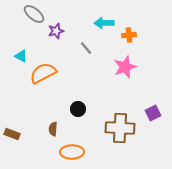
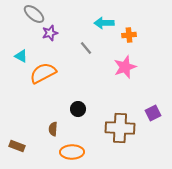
purple star: moved 6 px left, 2 px down
brown rectangle: moved 5 px right, 12 px down
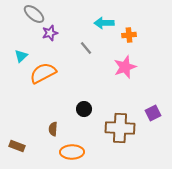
cyan triangle: rotated 48 degrees clockwise
black circle: moved 6 px right
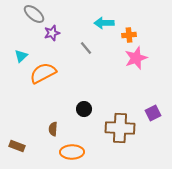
purple star: moved 2 px right
pink star: moved 11 px right, 9 px up
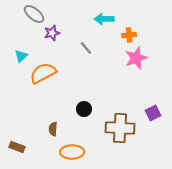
cyan arrow: moved 4 px up
brown rectangle: moved 1 px down
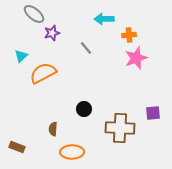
purple square: rotated 21 degrees clockwise
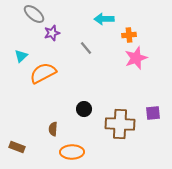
brown cross: moved 4 px up
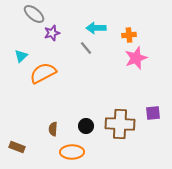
cyan arrow: moved 8 px left, 9 px down
black circle: moved 2 px right, 17 px down
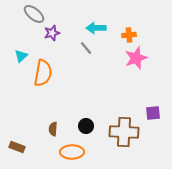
orange semicircle: rotated 128 degrees clockwise
brown cross: moved 4 px right, 8 px down
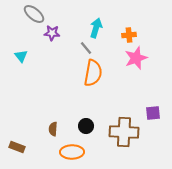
cyan arrow: rotated 108 degrees clockwise
purple star: rotated 21 degrees clockwise
cyan triangle: rotated 24 degrees counterclockwise
orange semicircle: moved 50 px right
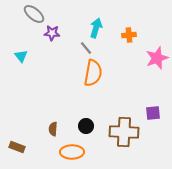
pink star: moved 21 px right
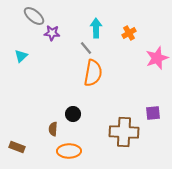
gray ellipse: moved 2 px down
cyan arrow: rotated 18 degrees counterclockwise
orange cross: moved 2 px up; rotated 24 degrees counterclockwise
cyan triangle: rotated 24 degrees clockwise
black circle: moved 13 px left, 12 px up
orange ellipse: moved 3 px left, 1 px up
